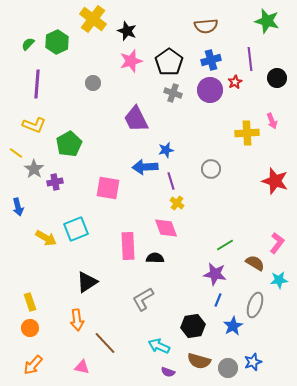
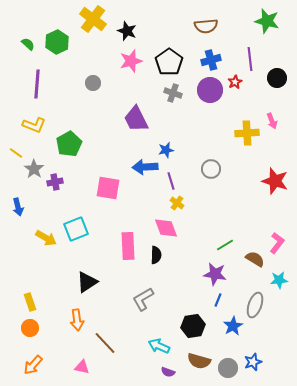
green semicircle at (28, 44): rotated 88 degrees clockwise
black semicircle at (155, 258): moved 1 px right, 3 px up; rotated 90 degrees clockwise
brown semicircle at (255, 263): moved 4 px up
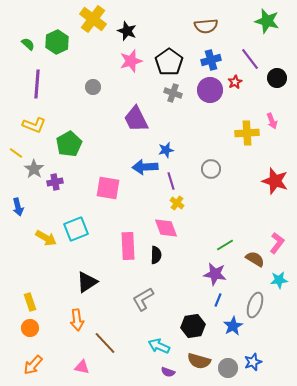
purple line at (250, 59): rotated 30 degrees counterclockwise
gray circle at (93, 83): moved 4 px down
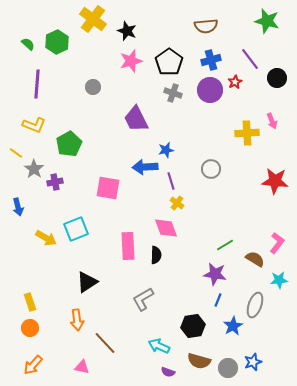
red star at (275, 181): rotated 12 degrees counterclockwise
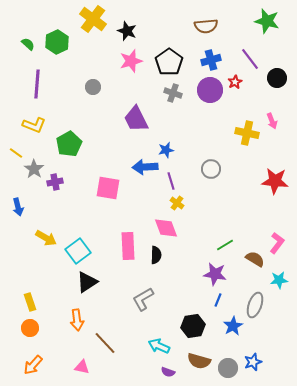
yellow cross at (247, 133): rotated 15 degrees clockwise
cyan square at (76, 229): moved 2 px right, 22 px down; rotated 15 degrees counterclockwise
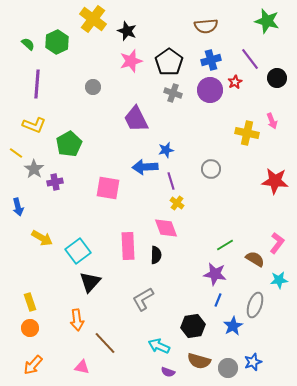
yellow arrow at (46, 238): moved 4 px left
black triangle at (87, 282): moved 3 px right; rotated 15 degrees counterclockwise
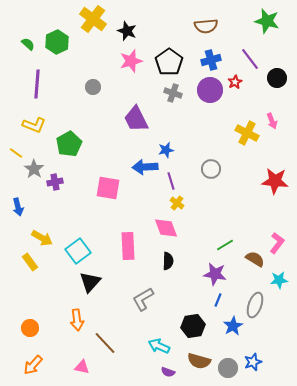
yellow cross at (247, 133): rotated 15 degrees clockwise
black semicircle at (156, 255): moved 12 px right, 6 px down
yellow rectangle at (30, 302): moved 40 px up; rotated 18 degrees counterclockwise
